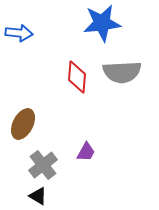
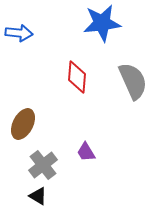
gray semicircle: moved 11 px right, 9 px down; rotated 111 degrees counterclockwise
purple trapezoid: rotated 120 degrees clockwise
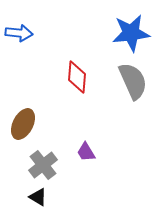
blue star: moved 29 px right, 10 px down
black triangle: moved 1 px down
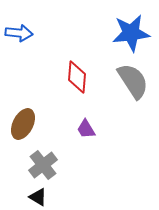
gray semicircle: rotated 9 degrees counterclockwise
purple trapezoid: moved 23 px up
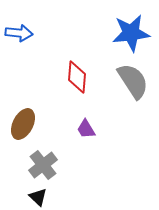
black triangle: rotated 12 degrees clockwise
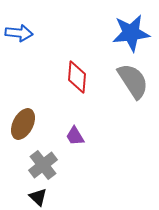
purple trapezoid: moved 11 px left, 7 px down
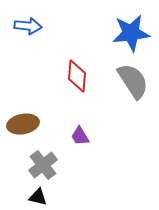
blue arrow: moved 9 px right, 7 px up
red diamond: moved 1 px up
brown ellipse: rotated 52 degrees clockwise
purple trapezoid: moved 5 px right
black triangle: rotated 30 degrees counterclockwise
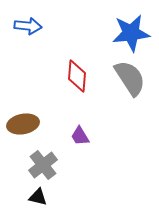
gray semicircle: moved 3 px left, 3 px up
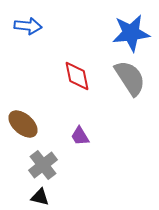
red diamond: rotated 16 degrees counterclockwise
brown ellipse: rotated 52 degrees clockwise
black triangle: moved 2 px right
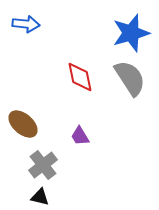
blue arrow: moved 2 px left, 2 px up
blue star: rotated 9 degrees counterclockwise
red diamond: moved 3 px right, 1 px down
